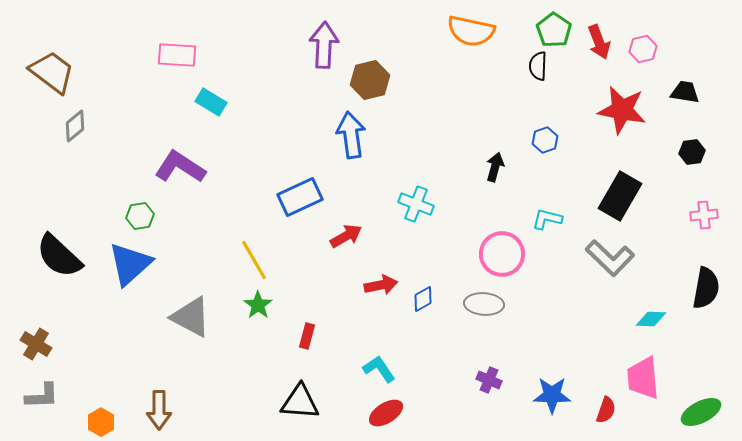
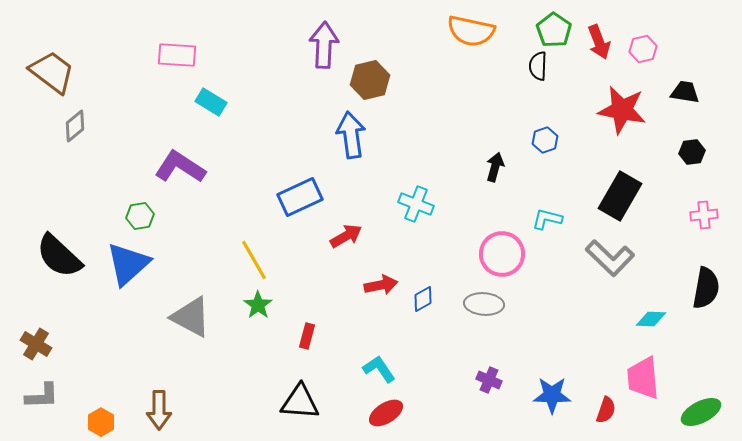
blue triangle at (130, 264): moved 2 px left
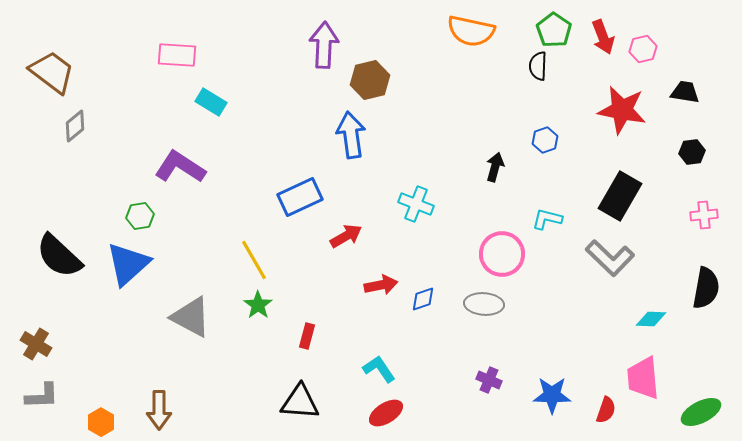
red arrow at (599, 42): moved 4 px right, 5 px up
blue diamond at (423, 299): rotated 12 degrees clockwise
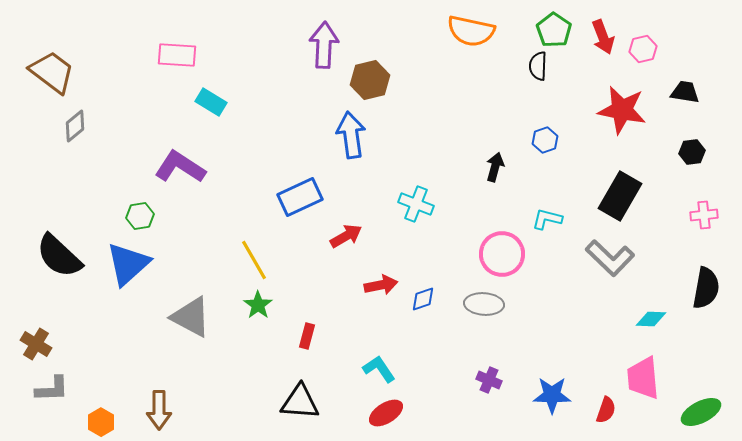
gray L-shape at (42, 396): moved 10 px right, 7 px up
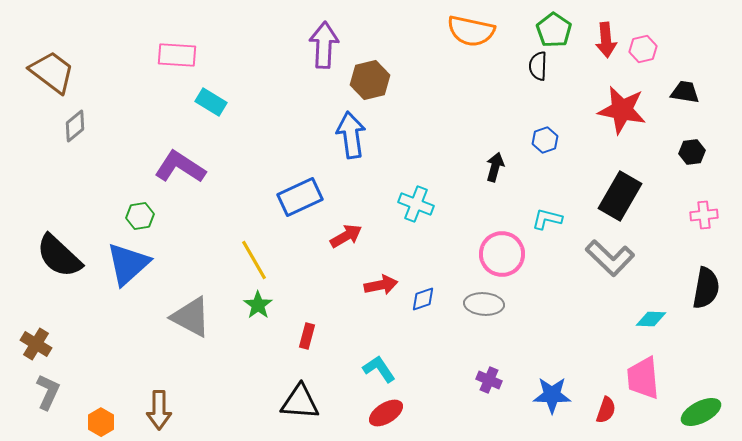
red arrow at (603, 37): moved 3 px right, 3 px down; rotated 16 degrees clockwise
gray L-shape at (52, 389): moved 4 px left, 3 px down; rotated 63 degrees counterclockwise
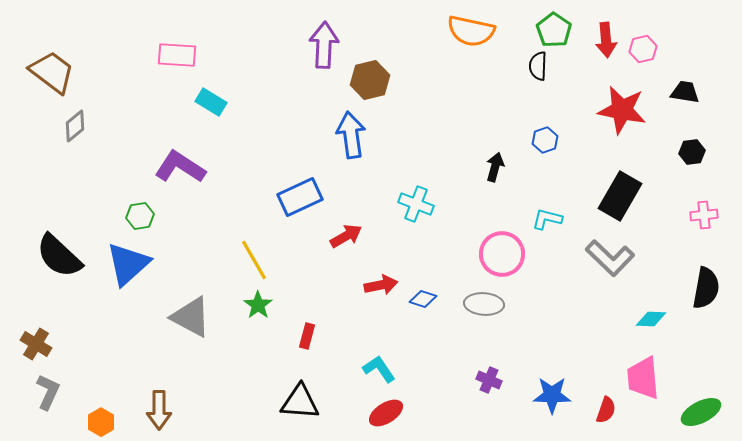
blue diamond at (423, 299): rotated 36 degrees clockwise
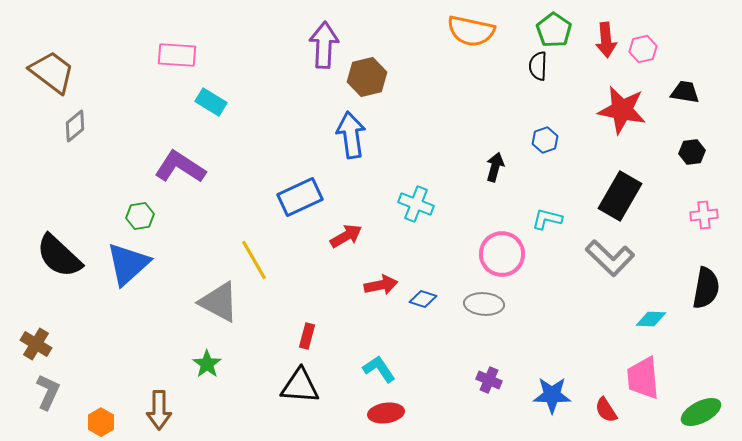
brown hexagon at (370, 80): moved 3 px left, 3 px up
green star at (258, 305): moved 51 px left, 59 px down
gray triangle at (191, 317): moved 28 px right, 15 px up
black triangle at (300, 402): moved 16 px up
red semicircle at (606, 410): rotated 128 degrees clockwise
red ellipse at (386, 413): rotated 24 degrees clockwise
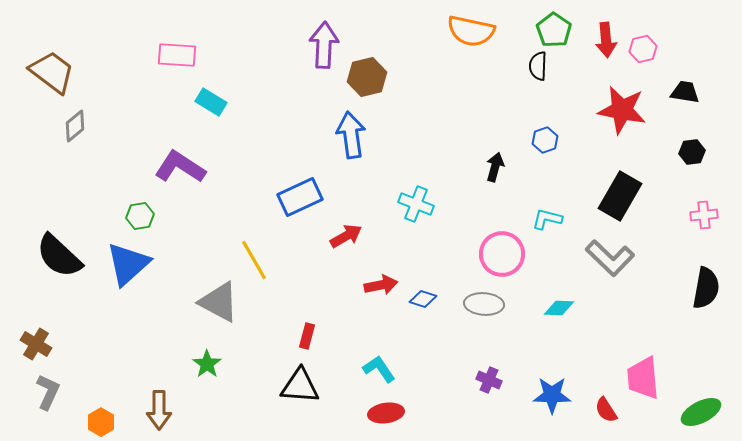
cyan diamond at (651, 319): moved 92 px left, 11 px up
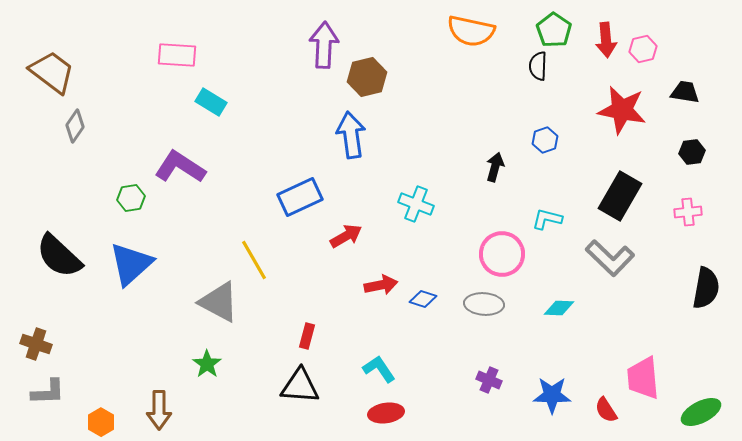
gray diamond at (75, 126): rotated 16 degrees counterclockwise
pink cross at (704, 215): moved 16 px left, 3 px up
green hexagon at (140, 216): moved 9 px left, 18 px up
blue triangle at (128, 264): moved 3 px right
brown cross at (36, 344): rotated 12 degrees counterclockwise
gray L-shape at (48, 392): rotated 63 degrees clockwise
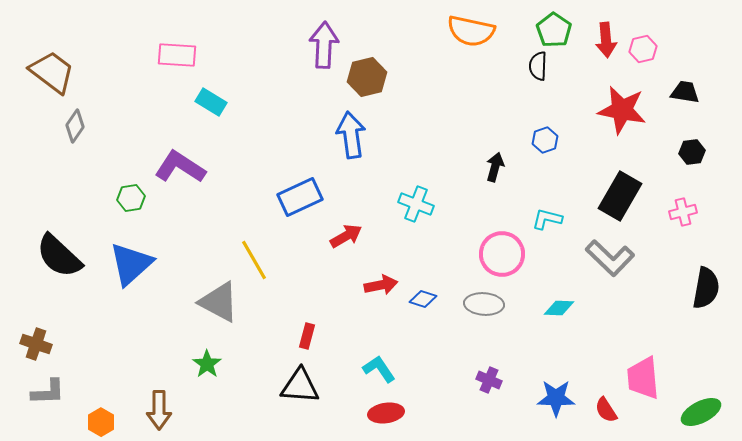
pink cross at (688, 212): moved 5 px left; rotated 8 degrees counterclockwise
blue star at (552, 395): moved 4 px right, 3 px down
